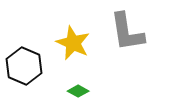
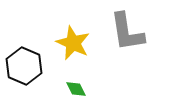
green diamond: moved 2 px left, 2 px up; rotated 35 degrees clockwise
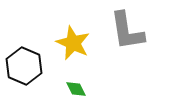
gray L-shape: moved 1 px up
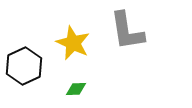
black hexagon: rotated 12 degrees clockwise
green diamond: rotated 65 degrees counterclockwise
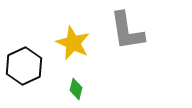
green diamond: rotated 75 degrees counterclockwise
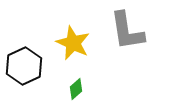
green diamond: rotated 35 degrees clockwise
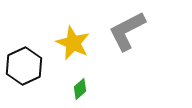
gray L-shape: rotated 72 degrees clockwise
green diamond: moved 4 px right
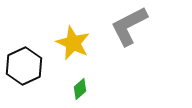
gray L-shape: moved 2 px right, 5 px up
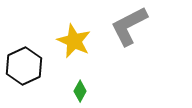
yellow star: moved 1 px right, 2 px up
green diamond: moved 2 px down; rotated 20 degrees counterclockwise
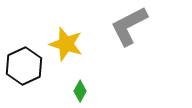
yellow star: moved 8 px left, 3 px down; rotated 8 degrees counterclockwise
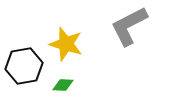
black hexagon: rotated 15 degrees clockwise
green diamond: moved 17 px left, 6 px up; rotated 65 degrees clockwise
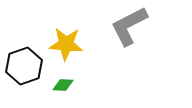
yellow star: rotated 12 degrees counterclockwise
black hexagon: rotated 9 degrees counterclockwise
